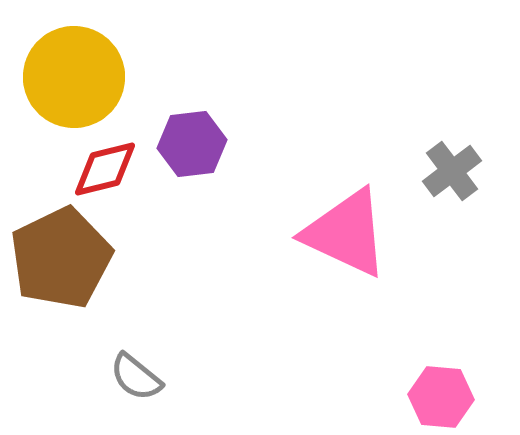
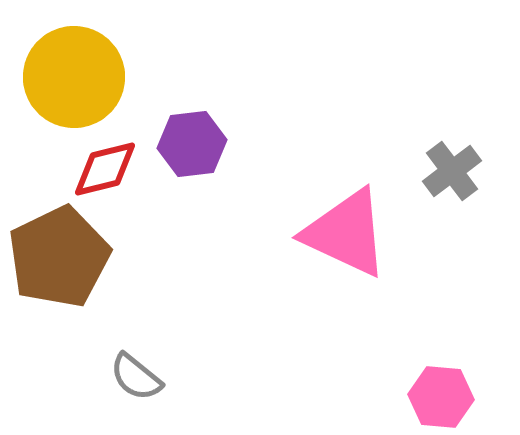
brown pentagon: moved 2 px left, 1 px up
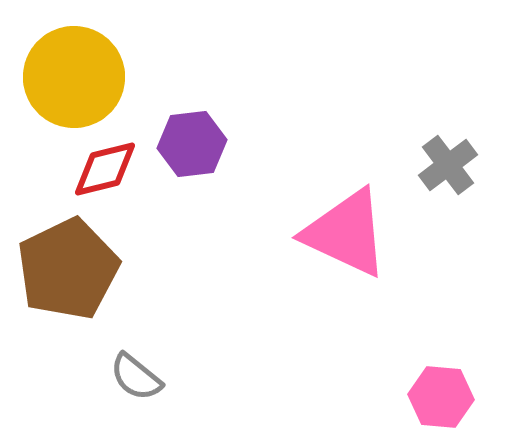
gray cross: moved 4 px left, 6 px up
brown pentagon: moved 9 px right, 12 px down
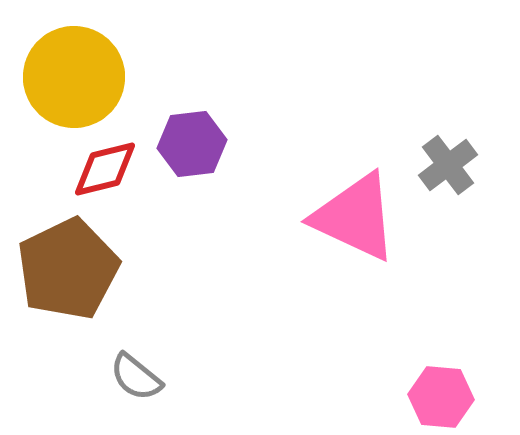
pink triangle: moved 9 px right, 16 px up
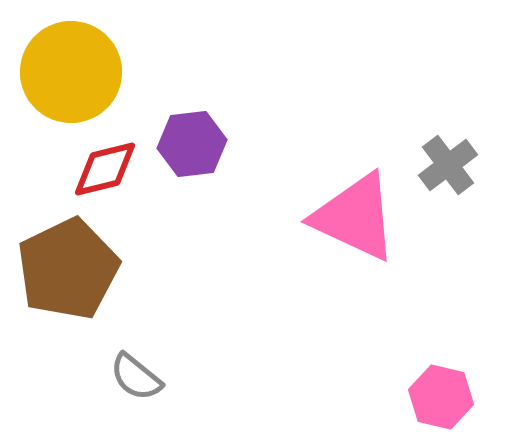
yellow circle: moved 3 px left, 5 px up
pink hexagon: rotated 8 degrees clockwise
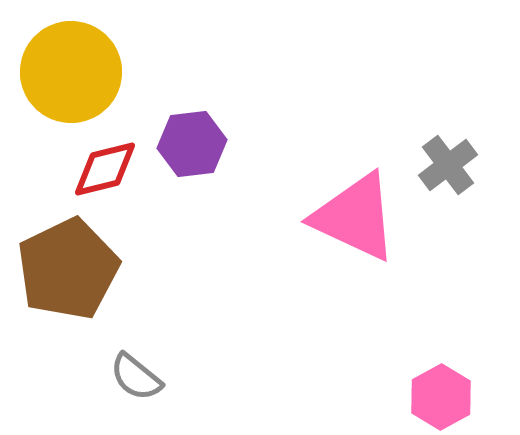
pink hexagon: rotated 18 degrees clockwise
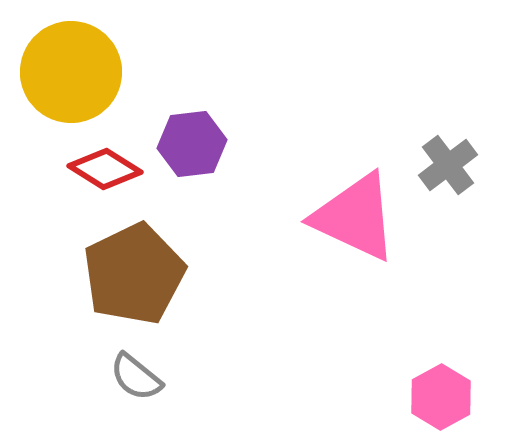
red diamond: rotated 46 degrees clockwise
brown pentagon: moved 66 px right, 5 px down
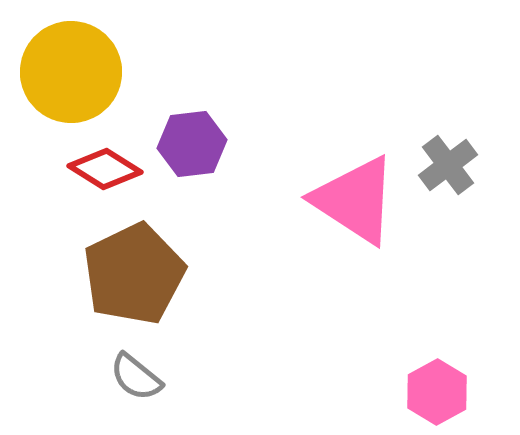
pink triangle: moved 17 px up; rotated 8 degrees clockwise
pink hexagon: moved 4 px left, 5 px up
